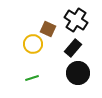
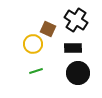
black rectangle: rotated 48 degrees clockwise
green line: moved 4 px right, 7 px up
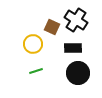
brown square: moved 4 px right, 2 px up
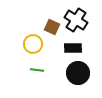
green line: moved 1 px right, 1 px up; rotated 24 degrees clockwise
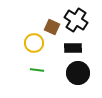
yellow circle: moved 1 px right, 1 px up
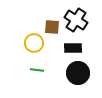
brown square: rotated 21 degrees counterclockwise
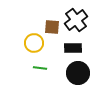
black cross: rotated 20 degrees clockwise
green line: moved 3 px right, 2 px up
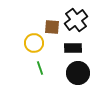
green line: rotated 64 degrees clockwise
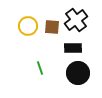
yellow circle: moved 6 px left, 17 px up
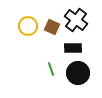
black cross: rotated 15 degrees counterclockwise
brown square: rotated 21 degrees clockwise
green line: moved 11 px right, 1 px down
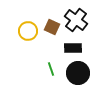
yellow circle: moved 5 px down
